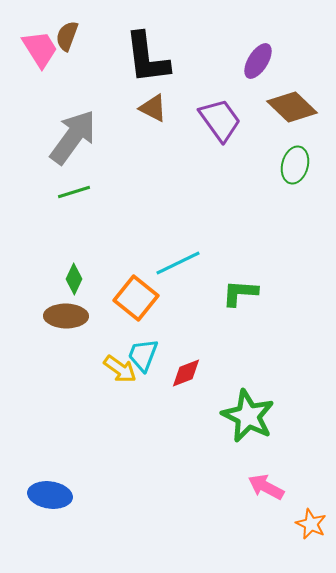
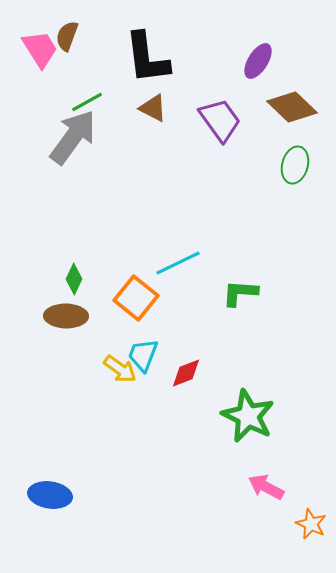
green line: moved 13 px right, 90 px up; rotated 12 degrees counterclockwise
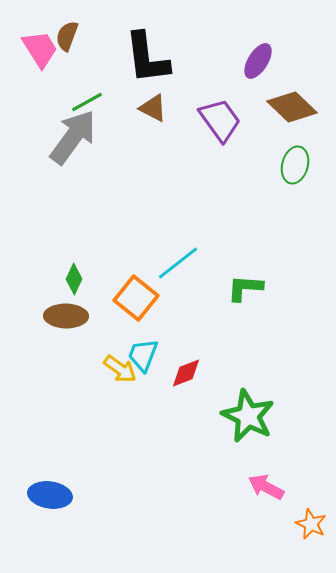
cyan line: rotated 12 degrees counterclockwise
green L-shape: moved 5 px right, 5 px up
